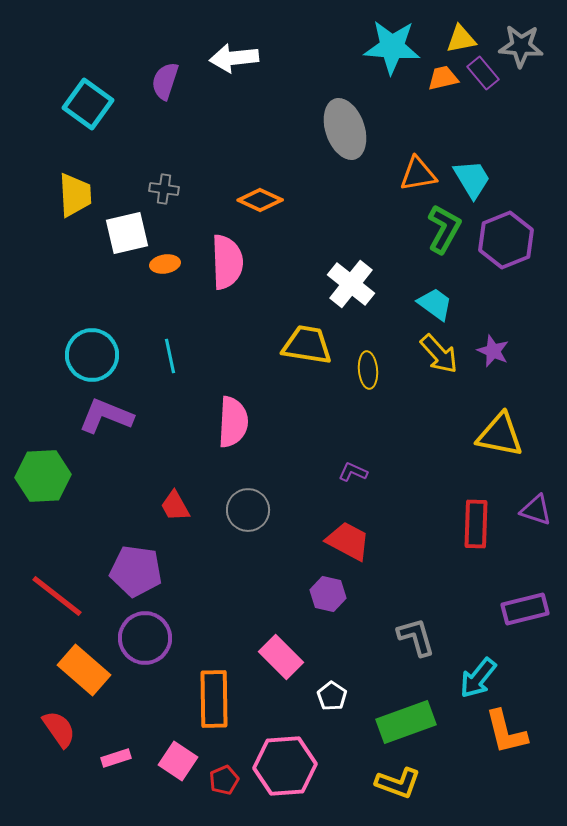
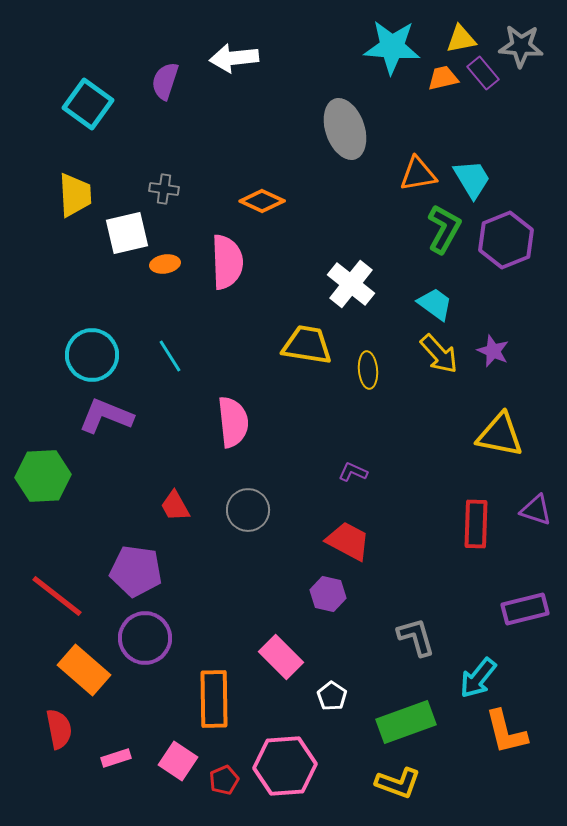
orange diamond at (260, 200): moved 2 px right, 1 px down
cyan line at (170, 356): rotated 20 degrees counterclockwise
pink semicircle at (233, 422): rotated 9 degrees counterclockwise
red semicircle at (59, 729): rotated 24 degrees clockwise
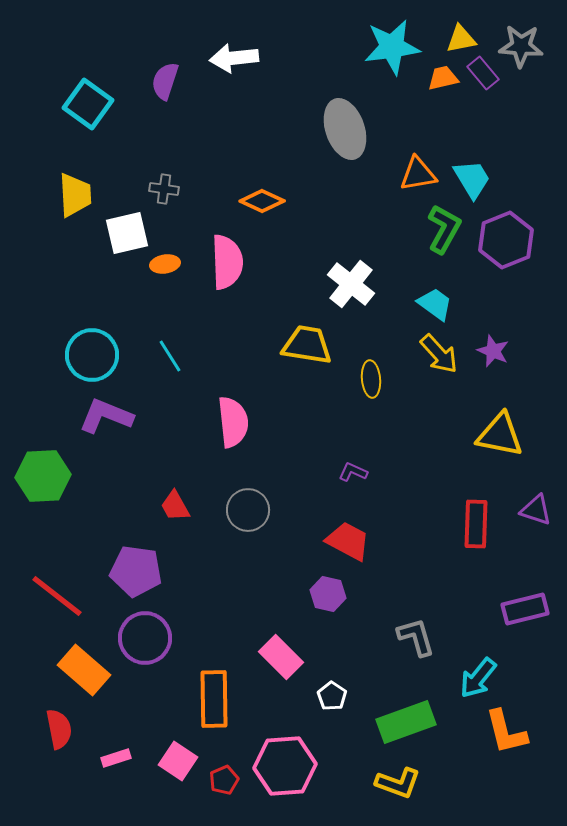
cyan star at (392, 47): rotated 12 degrees counterclockwise
yellow ellipse at (368, 370): moved 3 px right, 9 px down
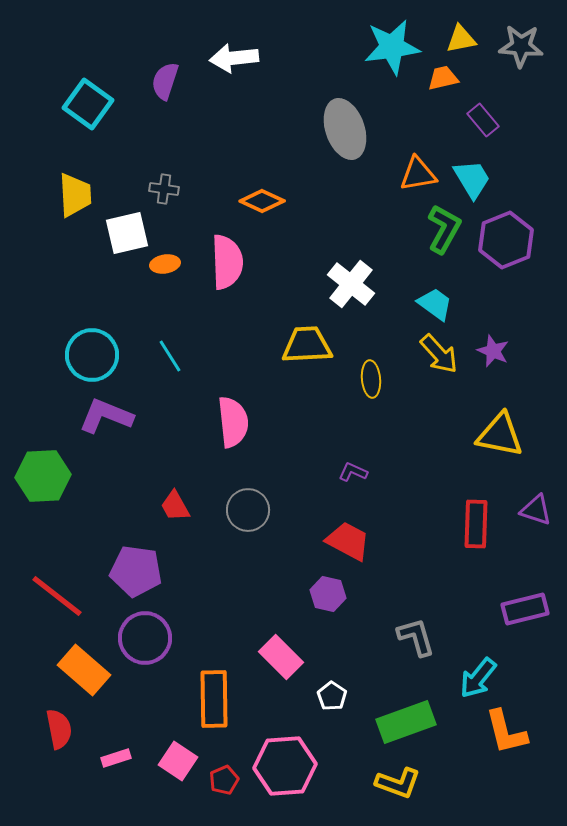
purple rectangle at (483, 73): moved 47 px down
yellow trapezoid at (307, 345): rotated 12 degrees counterclockwise
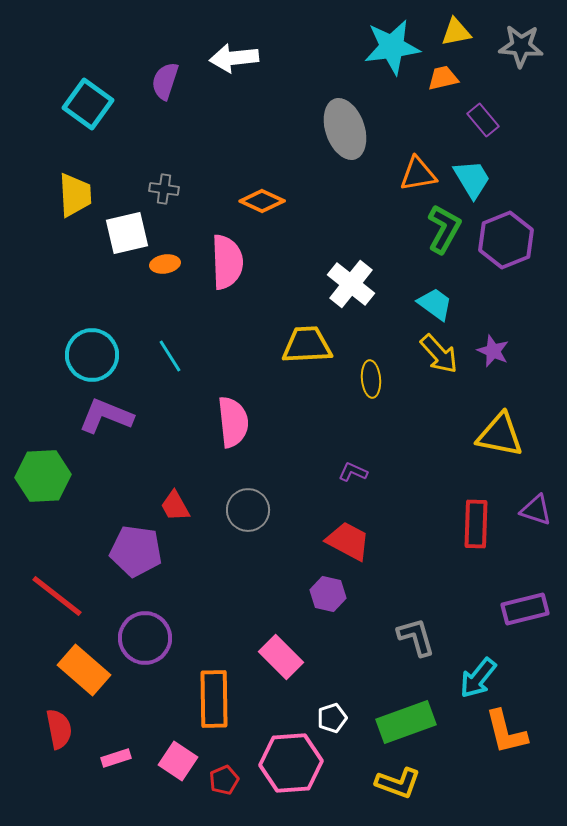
yellow triangle at (461, 39): moved 5 px left, 7 px up
purple pentagon at (136, 571): moved 20 px up
white pentagon at (332, 696): moved 22 px down; rotated 20 degrees clockwise
pink hexagon at (285, 766): moved 6 px right, 3 px up
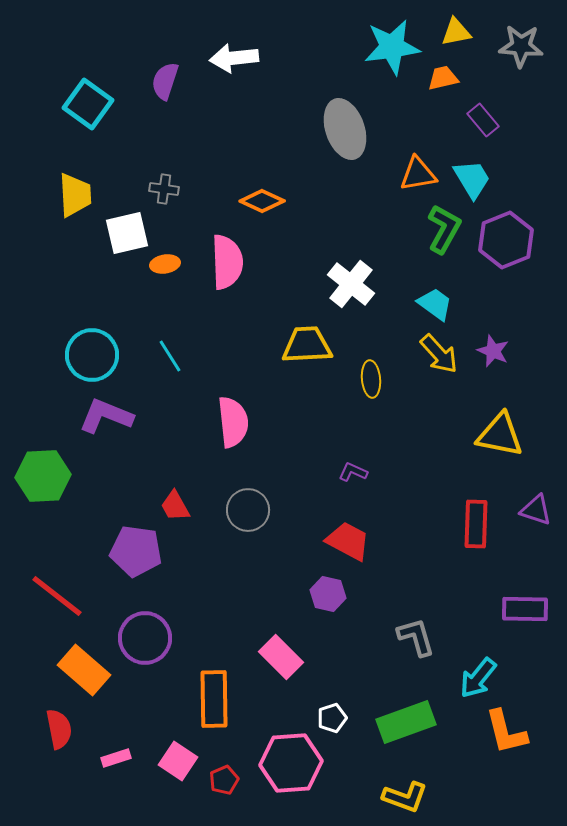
purple rectangle at (525, 609): rotated 15 degrees clockwise
yellow L-shape at (398, 783): moved 7 px right, 14 px down
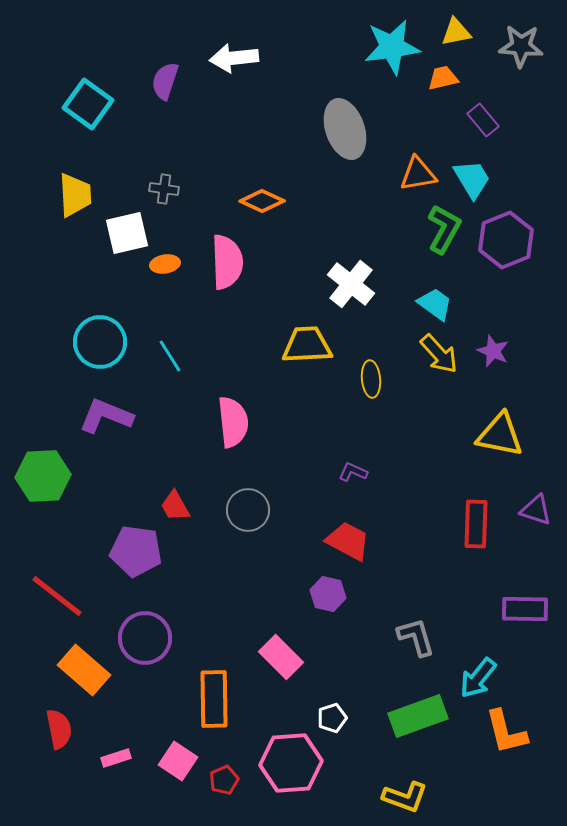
cyan circle at (92, 355): moved 8 px right, 13 px up
green rectangle at (406, 722): moved 12 px right, 6 px up
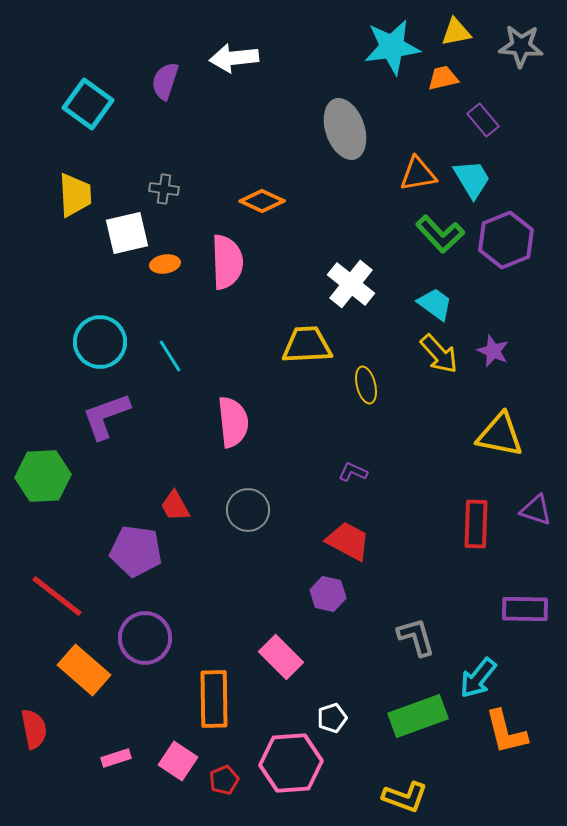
green L-shape at (444, 229): moved 4 px left, 5 px down; rotated 108 degrees clockwise
yellow ellipse at (371, 379): moved 5 px left, 6 px down; rotated 9 degrees counterclockwise
purple L-shape at (106, 416): rotated 42 degrees counterclockwise
red semicircle at (59, 729): moved 25 px left
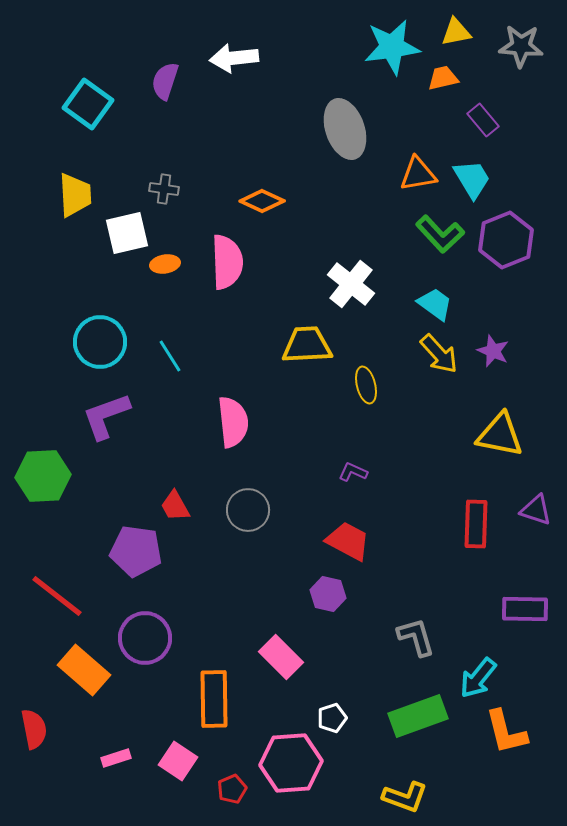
red pentagon at (224, 780): moved 8 px right, 9 px down
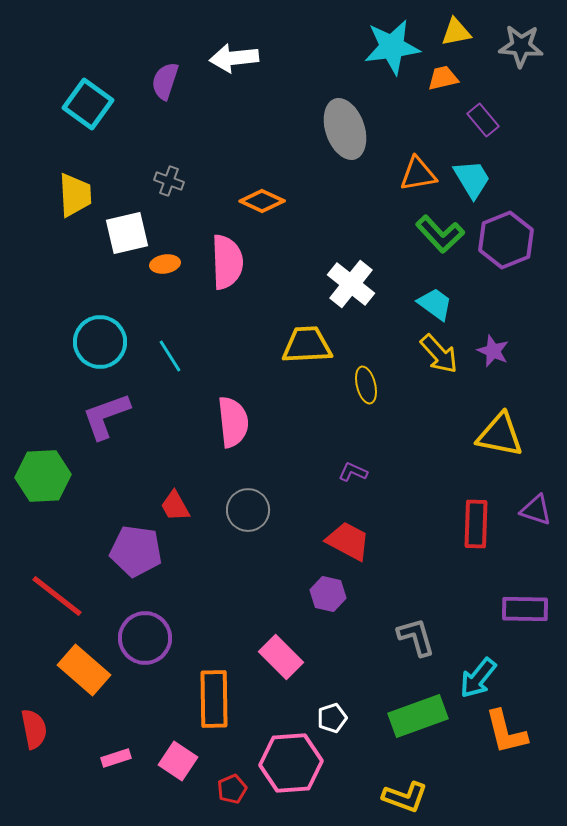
gray cross at (164, 189): moved 5 px right, 8 px up; rotated 12 degrees clockwise
